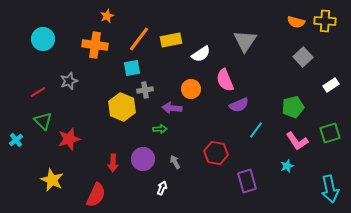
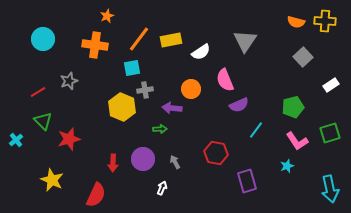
white semicircle: moved 2 px up
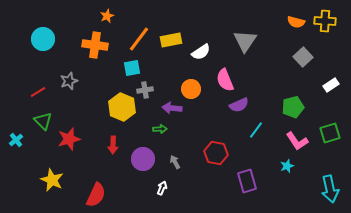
red arrow: moved 18 px up
